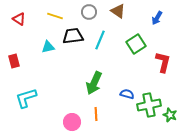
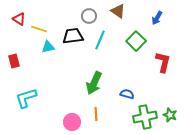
gray circle: moved 4 px down
yellow line: moved 16 px left, 13 px down
green square: moved 3 px up; rotated 12 degrees counterclockwise
green cross: moved 4 px left, 12 px down
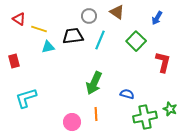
brown triangle: moved 1 px left, 1 px down
green star: moved 6 px up
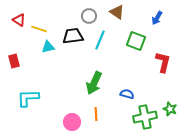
red triangle: moved 1 px down
green square: rotated 24 degrees counterclockwise
cyan L-shape: moved 2 px right; rotated 15 degrees clockwise
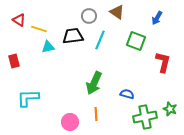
pink circle: moved 2 px left
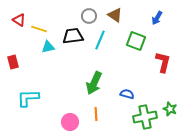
brown triangle: moved 2 px left, 3 px down
red rectangle: moved 1 px left, 1 px down
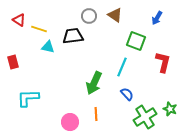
cyan line: moved 22 px right, 27 px down
cyan triangle: rotated 24 degrees clockwise
blue semicircle: rotated 32 degrees clockwise
green cross: rotated 20 degrees counterclockwise
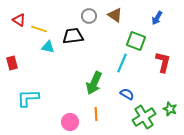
red rectangle: moved 1 px left, 1 px down
cyan line: moved 4 px up
blue semicircle: rotated 16 degrees counterclockwise
green cross: moved 1 px left
